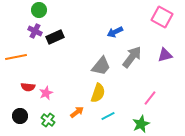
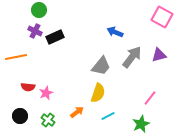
blue arrow: rotated 49 degrees clockwise
purple triangle: moved 6 px left
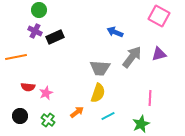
pink square: moved 3 px left, 1 px up
purple triangle: moved 1 px up
gray trapezoid: moved 1 px left, 2 px down; rotated 55 degrees clockwise
pink line: rotated 35 degrees counterclockwise
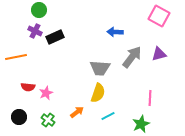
blue arrow: rotated 21 degrees counterclockwise
black circle: moved 1 px left, 1 px down
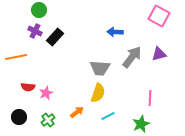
black rectangle: rotated 24 degrees counterclockwise
green cross: rotated 16 degrees clockwise
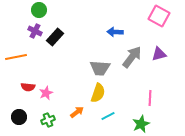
green cross: rotated 16 degrees clockwise
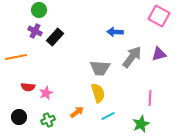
yellow semicircle: rotated 36 degrees counterclockwise
